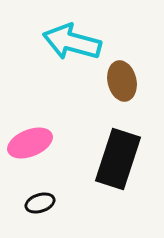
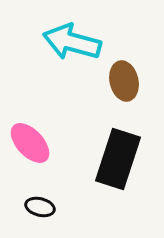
brown ellipse: moved 2 px right
pink ellipse: rotated 69 degrees clockwise
black ellipse: moved 4 px down; rotated 32 degrees clockwise
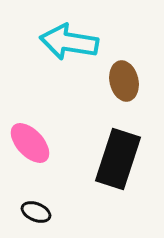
cyan arrow: moved 3 px left; rotated 6 degrees counterclockwise
black ellipse: moved 4 px left, 5 px down; rotated 8 degrees clockwise
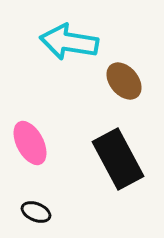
brown ellipse: rotated 27 degrees counterclockwise
pink ellipse: rotated 15 degrees clockwise
black rectangle: rotated 46 degrees counterclockwise
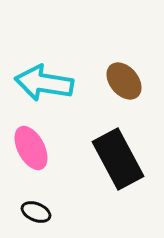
cyan arrow: moved 25 px left, 41 px down
pink ellipse: moved 1 px right, 5 px down
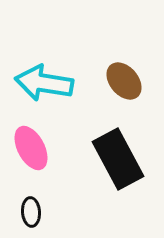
black ellipse: moved 5 px left; rotated 64 degrees clockwise
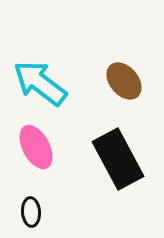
cyan arrow: moved 4 px left; rotated 28 degrees clockwise
pink ellipse: moved 5 px right, 1 px up
